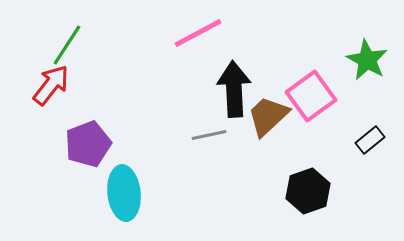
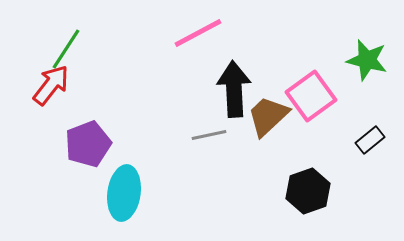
green line: moved 1 px left, 4 px down
green star: rotated 15 degrees counterclockwise
cyan ellipse: rotated 14 degrees clockwise
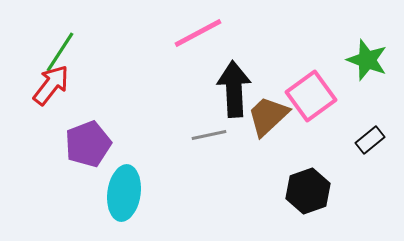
green line: moved 6 px left, 3 px down
green star: rotated 6 degrees clockwise
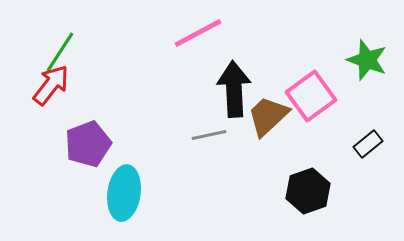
black rectangle: moved 2 px left, 4 px down
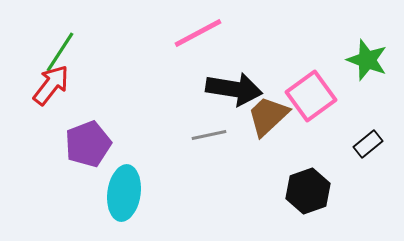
black arrow: rotated 102 degrees clockwise
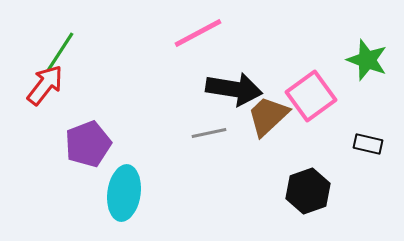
red arrow: moved 6 px left
gray line: moved 2 px up
black rectangle: rotated 52 degrees clockwise
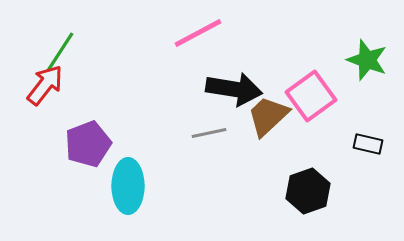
cyan ellipse: moved 4 px right, 7 px up; rotated 8 degrees counterclockwise
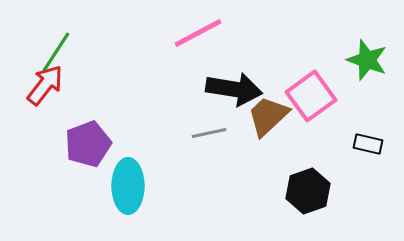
green line: moved 4 px left
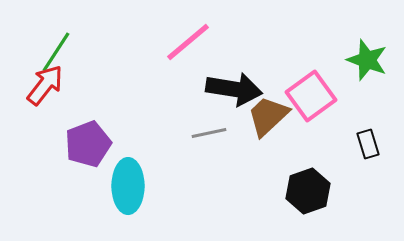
pink line: moved 10 px left, 9 px down; rotated 12 degrees counterclockwise
black rectangle: rotated 60 degrees clockwise
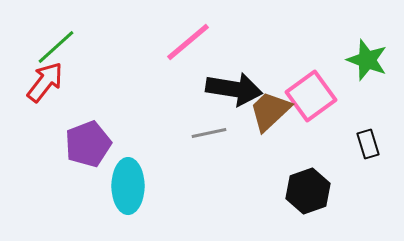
green line: moved 5 px up; rotated 15 degrees clockwise
red arrow: moved 3 px up
brown trapezoid: moved 2 px right, 5 px up
